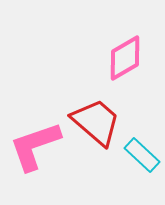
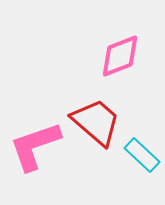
pink diamond: moved 5 px left, 2 px up; rotated 9 degrees clockwise
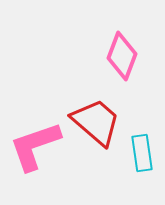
pink diamond: moved 2 px right; rotated 48 degrees counterclockwise
cyan rectangle: moved 2 px up; rotated 39 degrees clockwise
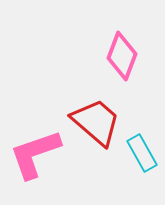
pink L-shape: moved 8 px down
cyan rectangle: rotated 21 degrees counterclockwise
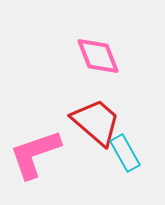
pink diamond: moved 24 px left; rotated 42 degrees counterclockwise
cyan rectangle: moved 17 px left
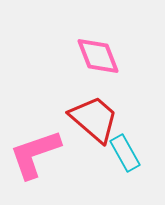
red trapezoid: moved 2 px left, 3 px up
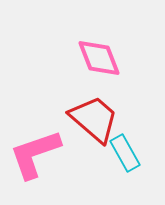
pink diamond: moved 1 px right, 2 px down
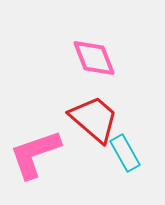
pink diamond: moved 5 px left
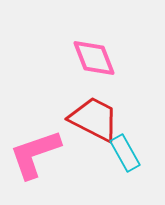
red trapezoid: rotated 14 degrees counterclockwise
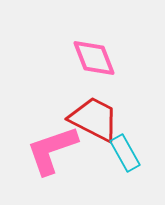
pink L-shape: moved 17 px right, 4 px up
